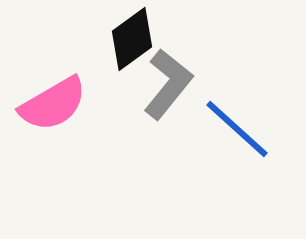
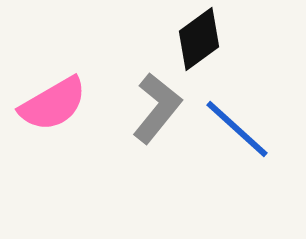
black diamond: moved 67 px right
gray L-shape: moved 11 px left, 24 px down
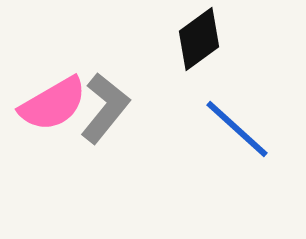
gray L-shape: moved 52 px left
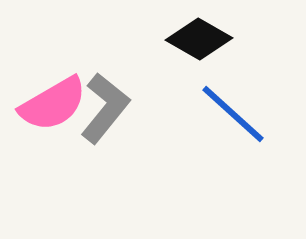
black diamond: rotated 66 degrees clockwise
blue line: moved 4 px left, 15 px up
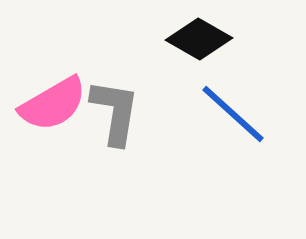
gray L-shape: moved 10 px right, 4 px down; rotated 30 degrees counterclockwise
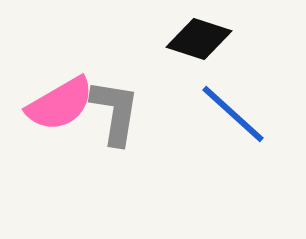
black diamond: rotated 12 degrees counterclockwise
pink semicircle: moved 7 px right
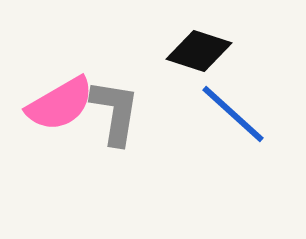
black diamond: moved 12 px down
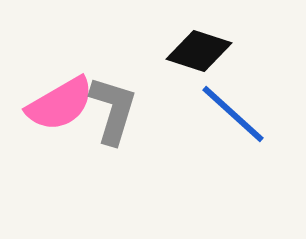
gray L-shape: moved 2 px left, 2 px up; rotated 8 degrees clockwise
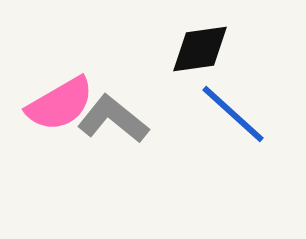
black diamond: moved 1 px right, 2 px up; rotated 26 degrees counterclockwise
gray L-shape: moved 9 px down; rotated 68 degrees counterclockwise
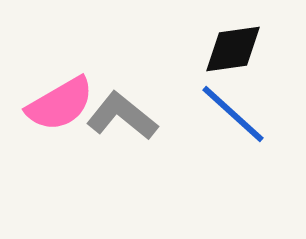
black diamond: moved 33 px right
gray L-shape: moved 9 px right, 3 px up
